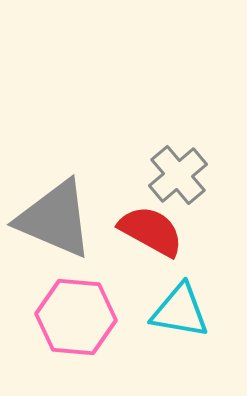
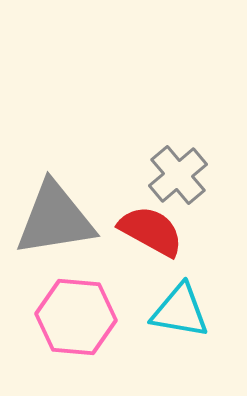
gray triangle: rotated 32 degrees counterclockwise
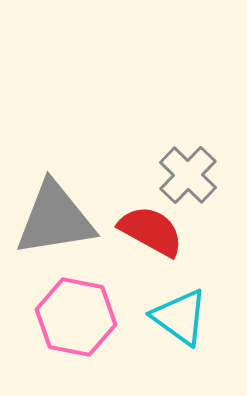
gray cross: moved 10 px right; rotated 6 degrees counterclockwise
cyan triangle: moved 6 px down; rotated 26 degrees clockwise
pink hexagon: rotated 6 degrees clockwise
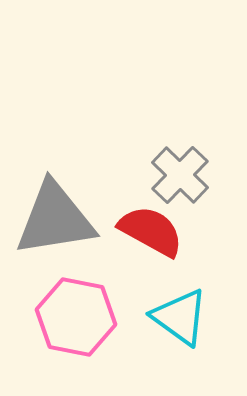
gray cross: moved 8 px left
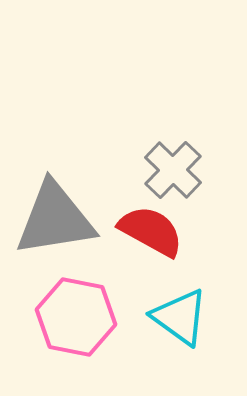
gray cross: moved 7 px left, 5 px up
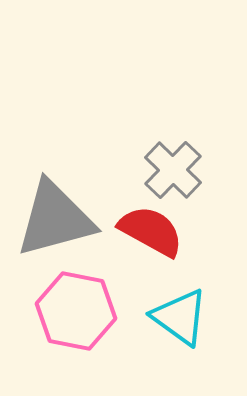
gray triangle: rotated 6 degrees counterclockwise
pink hexagon: moved 6 px up
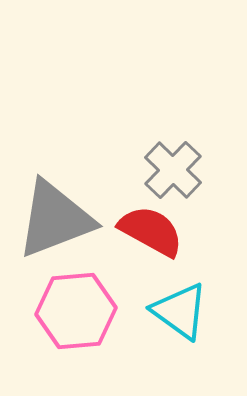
gray triangle: rotated 6 degrees counterclockwise
pink hexagon: rotated 16 degrees counterclockwise
cyan triangle: moved 6 px up
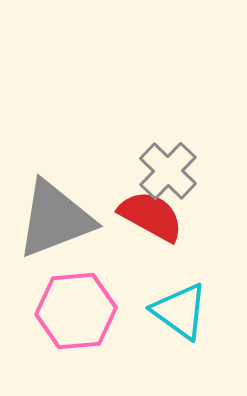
gray cross: moved 5 px left, 1 px down
red semicircle: moved 15 px up
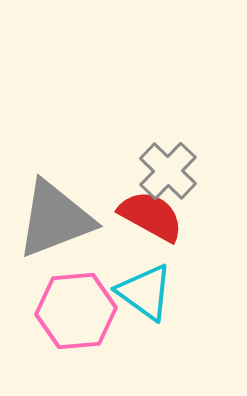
cyan triangle: moved 35 px left, 19 px up
